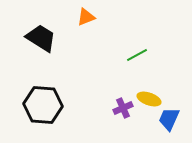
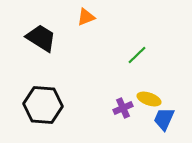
green line: rotated 15 degrees counterclockwise
blue trapezoid: moved 5 px left
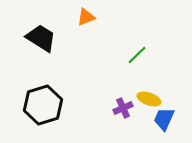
black hexagon: rotated 21 degrees counterclockwise
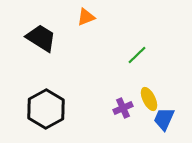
yellow ellipse: rotated 45 degrees clockwise
black hexagon: moved 3 px right, 4 px down; rotated 12 degrees counterclockwise
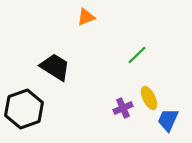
black trapezoid: moved 14 px right, 29 px down
yellow ellipse: moved 1 px up
black hexagon: moved 22 px left; rotated 9 degrees clockwise
blue trapezoid: moved 4 px right, 1 px down
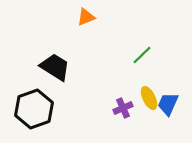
green line: moved 5 px right
black hexagon: moved 10 px right
blue trapezoid: moved 16 px up
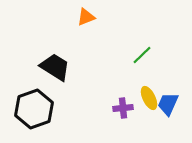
purple cross: rotated 18 degrees clockwise
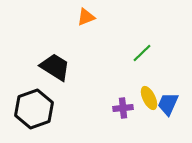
green line: moved 2 px up
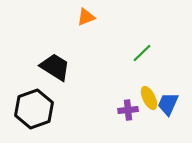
purple cross: moved 5 px right, 2 px down
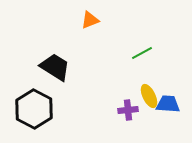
orange triangle: moved 4 px right, 3 px down
green line: rotated 15 degrees clockwise
yellow ellipse: moved 2 px up
blue trapezoid: rotated 70 degrees clockwise
black hexagon: rotated 12 degrees counterclockwise
